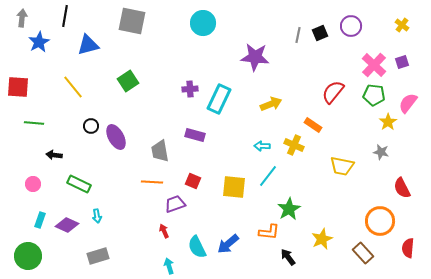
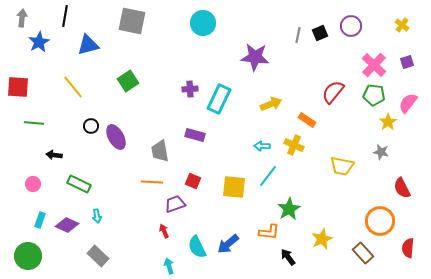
purple square at (402, 62): moved 5 px right
orange rectangle at (313, 125): moved 6 px left, 5 px up
gray rectangle at (98, 256): rotated 60 degrees clockwise
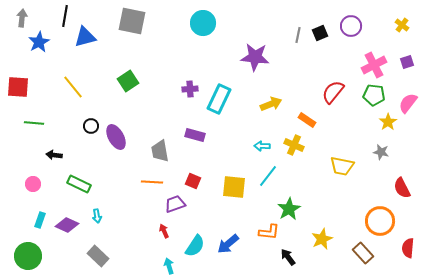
blue triangle at (88, 45): moved 3 px left, 8 px up
pink cross at (374, 65): rotated 20 degrees clockwise
cyan semicircle at (197, 247): moved 2 px left, 1 px up; rotated 120 degrees counterclockwise
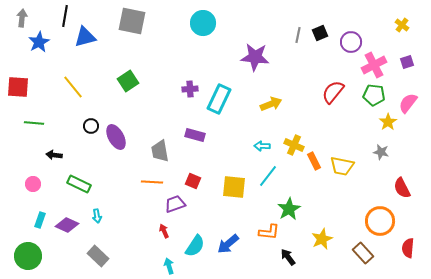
purple circle at (351, 26): moved 16 px down
orange rectangle at (307, 120): moved 7 px right, 41 px down; rotated 30 degrees clockwise
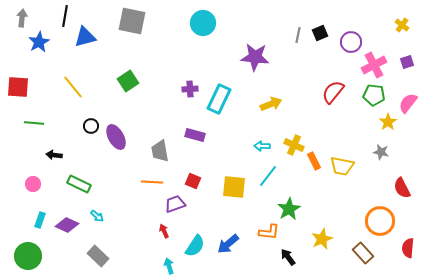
cyan arrow at (97, 216): rotated 40 degrees counterclockwise
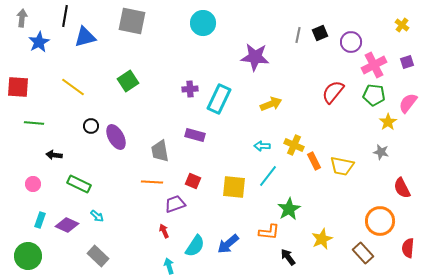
yellow line at (73, 87): rotated 15 degrees counterclockwise
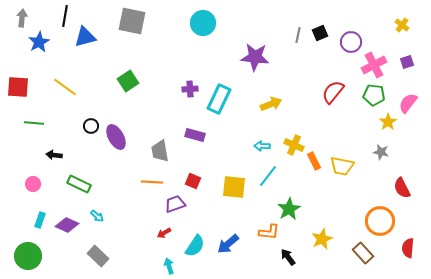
yellow line at (73, 87): moved 8 px left
red arrow at (164, 231): moved 2 px down; rotated 96 degrees counterclockwise
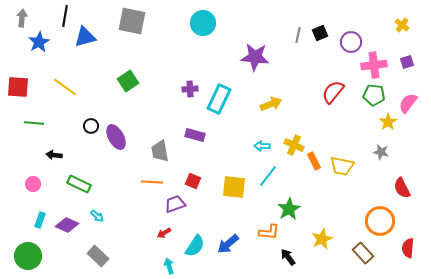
pink cross at (374, 65): rotated 20 degrees clockwise
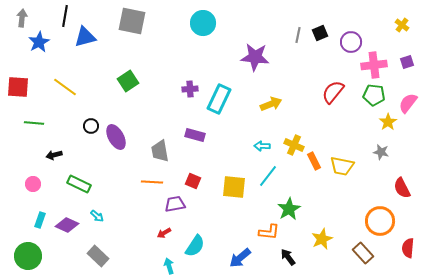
black arrow at (54, 155): rotated 21 degrees counterclockwise
purple trapezoid at (175, 204): rotated 10 degrees clockwise
blue arrow at (228, 244): moved 12 px right, 14 px down
